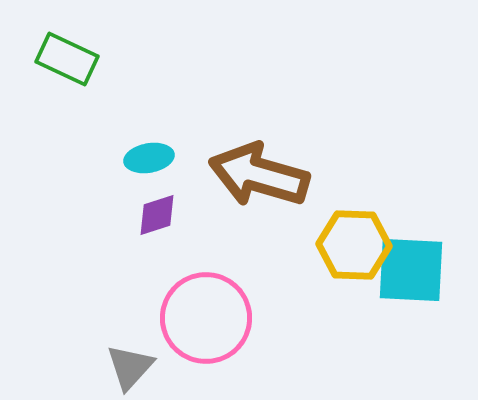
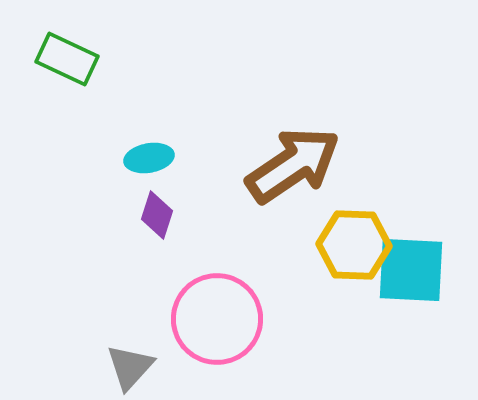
brown arrow: moved 34 px right, 10 px up; rotated 130 degrees clockwise
purple diamond: rotated 54 degrees counterclockwise
pink circle: moved 11 px right, 1 px down
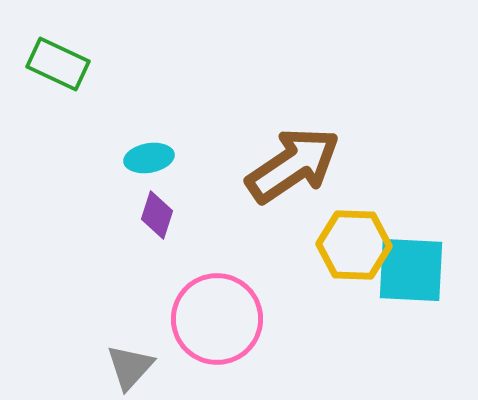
green rectangle: moved 9 px left, 5 px down
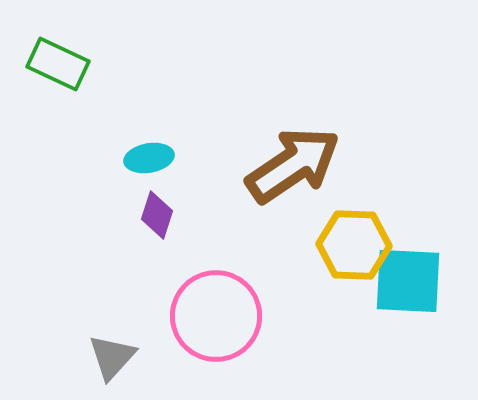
cyan square: moved 3 px left, 11 px down
pink circle: moved 1 px left, 3 px up
gray triangle: moved 18 px left, 10 px up
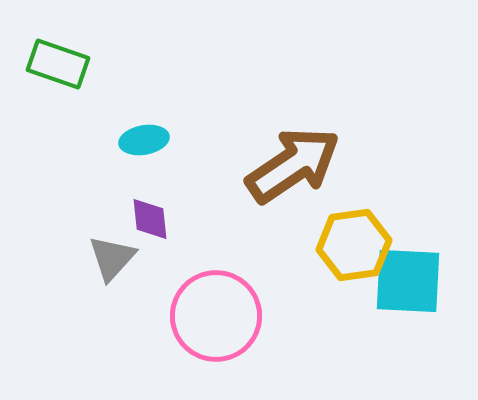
green rectangle: rotated 6 degrees counterclockwise
cyan ellipse: moved 5 px left, 18 px up
purple diamond: moved 7 px left, 4 px down; rotated 24 degrees counterclockwise
yellow hexagon: rotated 10 degrees counterclockwise
gray triangle: moved 99 px up
